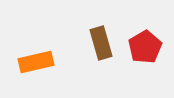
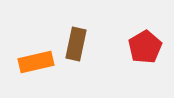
brown rectangle: moved 25 px left, 1 px down; rotated 28 degrees clockwise
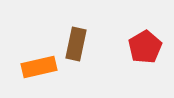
orange rectangle: moved 3 px right, 5 px down
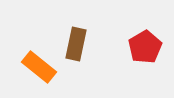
orange rectangle: rotated 52 degrees clockwise
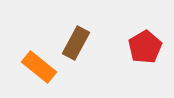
brown rectangle: moved 1 px up; rotated 16 degrees clockwise
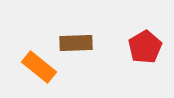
brown rectangle: rotated 60 degrees clockwise
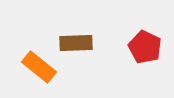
red pentagon: rotated 16 degrees counterclockwise
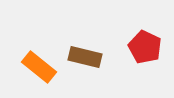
brown rectangle: moved 9 px right, 14 px down; rotated 16 degrees clockwise
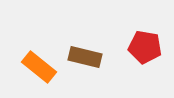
red pentagon: rotated 16 degrees counterclockwise
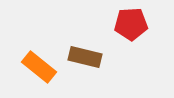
red pentagon: moved 14 px left, 23 px up; rotated 12 degrees counterclockwise
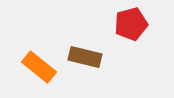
red pentagon: rotated 12 degrees counterclockwise
